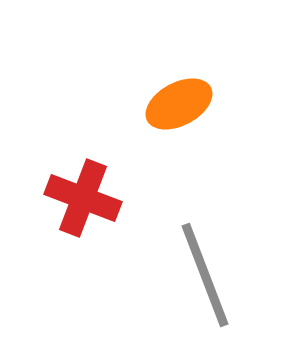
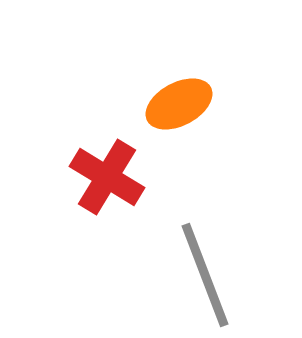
red cross: moved 24 px right, 21 px up; rotated 10 degrees clockwise
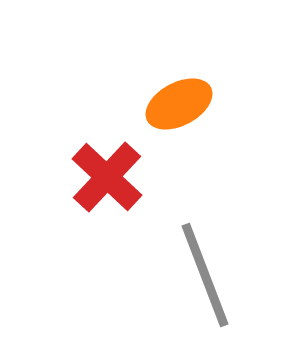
red cross: rotated 12 degrees clockwise
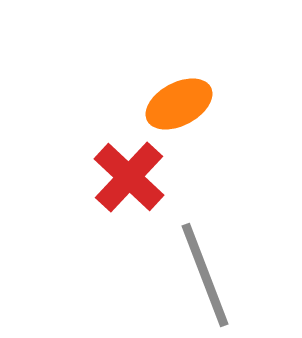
red cross: moved 22 px right
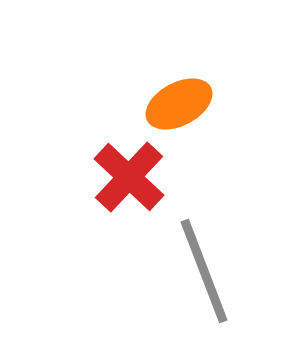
gray line: moved 1 px left, 4 px up
